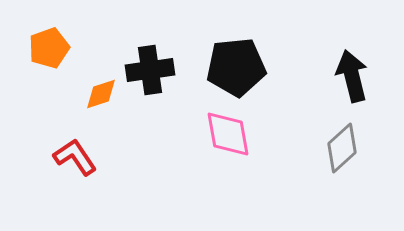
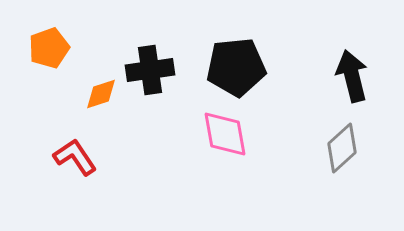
pink diamond: moved 3 px left
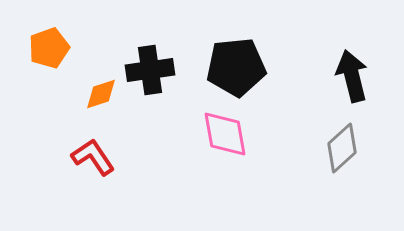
red L-shape: moved 18 px right
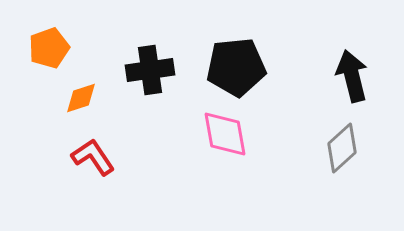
orange diamond: moved 20 px left, 4 px down
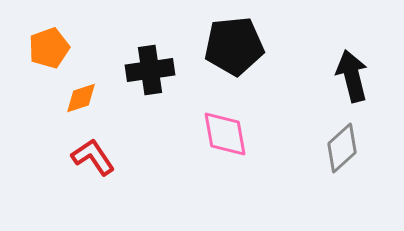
black pentagon: moved 2 px left, 21 px up
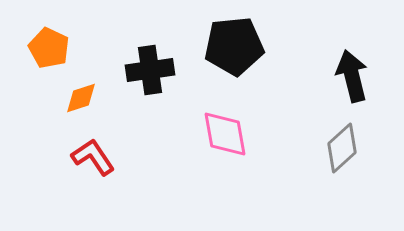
orange pentagon: rotated 27 degrees counterclockwise
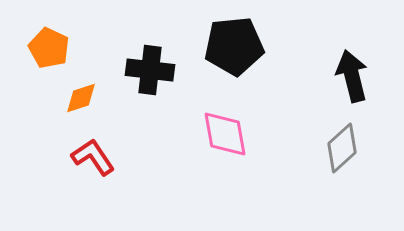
black cross: rotated 15 degrees clockwise
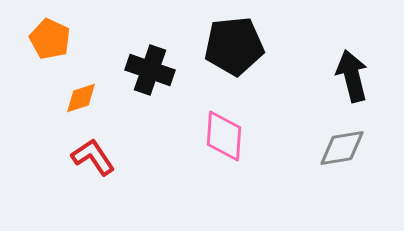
orange pentagon: moved 1 px right, 9 px up
black cross: rotated 12 degrees clockwise
pink diamond: moved 1 px left, 2 px down; rotated 14 degrees clockwise
gray diamond: rotated 33 degrees clockwise
